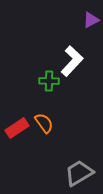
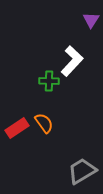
purple triangle: rotated 30 degrees counterclockwise
gray trapezoid: moved 3 px right, 2 px up
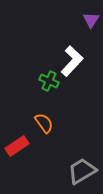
green cross: rotated 24 degrees clockwise
red rectangle: moved 18 px down
